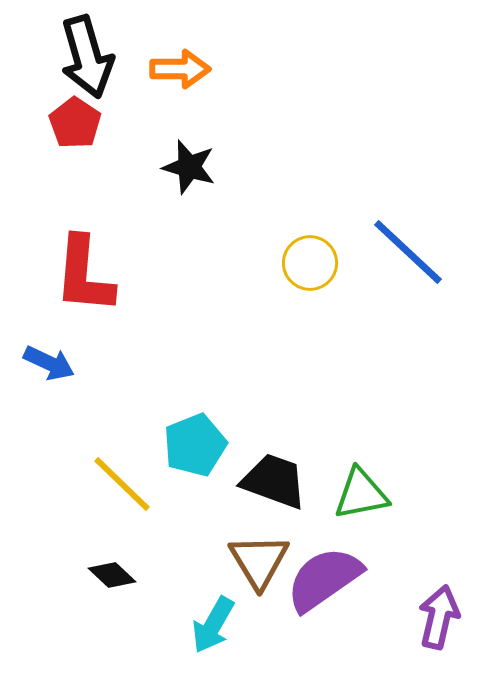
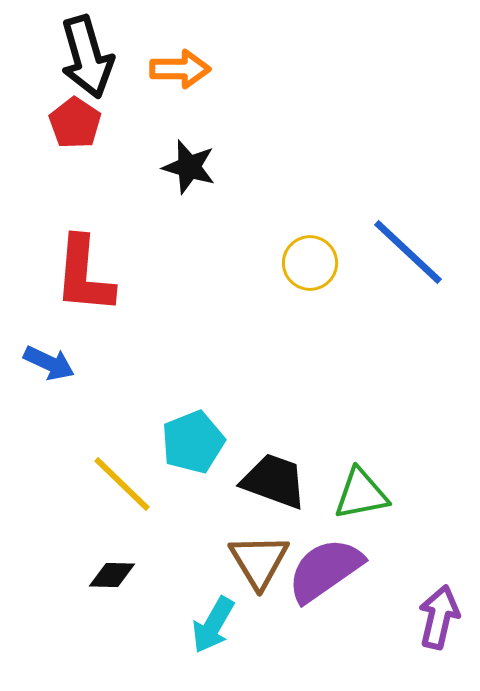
cyan pentagon: moved 2 px left, 3 px up
black diamond: rotated 42 degrees counterclockwise
purple semicircle: moved 1 px right, 9 px up
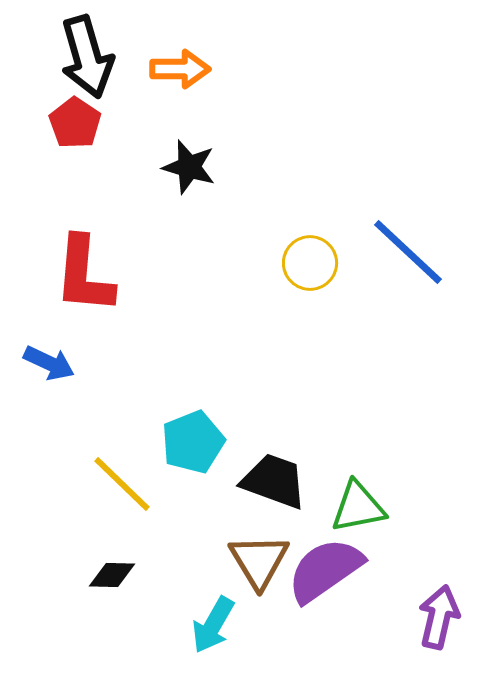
green triangle: moved 3 px left, 13 px down
